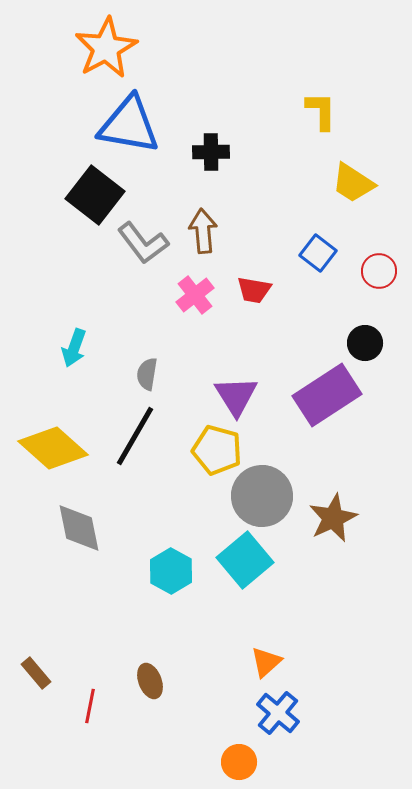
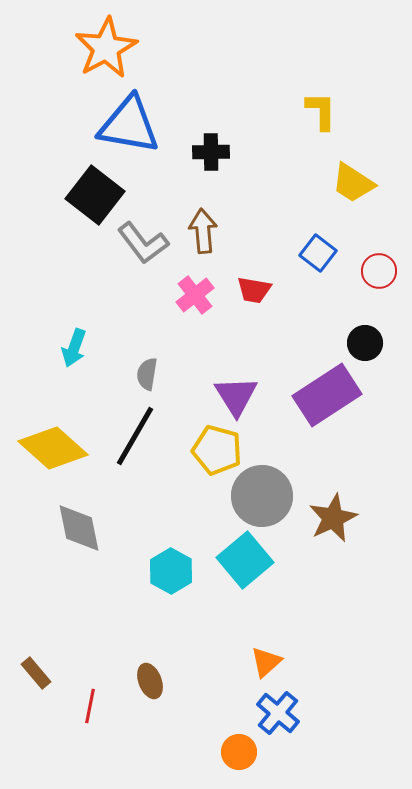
orange circle: moved 10 px up
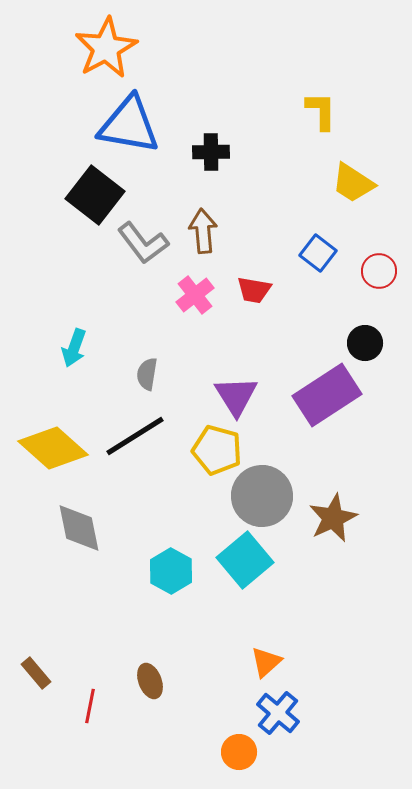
black line: rotated 28 degrees clockwise
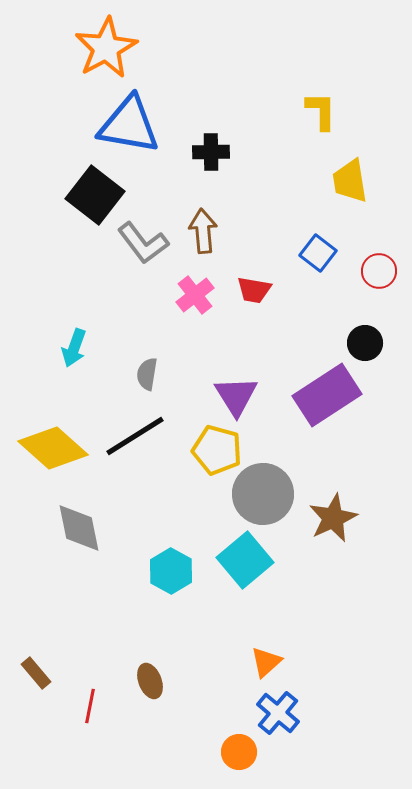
yellow trapezoid: moved 3 px left, 2 px up; rotated 48 degrees clockwise
gray circle: moved 1 px right, 2 px up
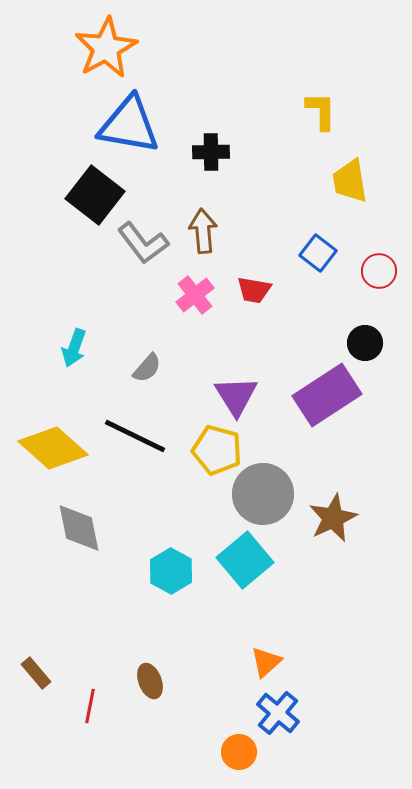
gray semicircle: moved 6 px up; rotated 148 degrees counterclockwise
black line: rotated 58 degrees clockwise
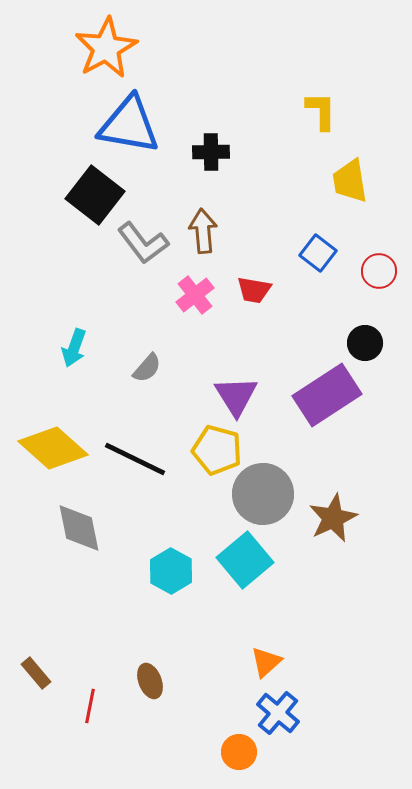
black line: moved 23 px down
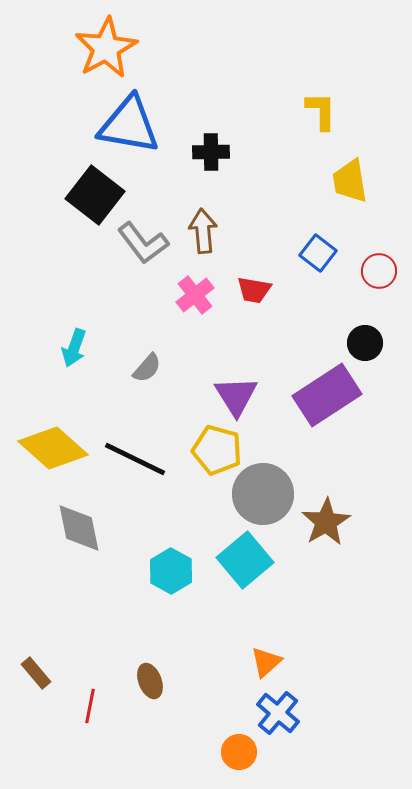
brown star: moved 7 px left, 4 px down; rotated 6 degrees counterclockwise
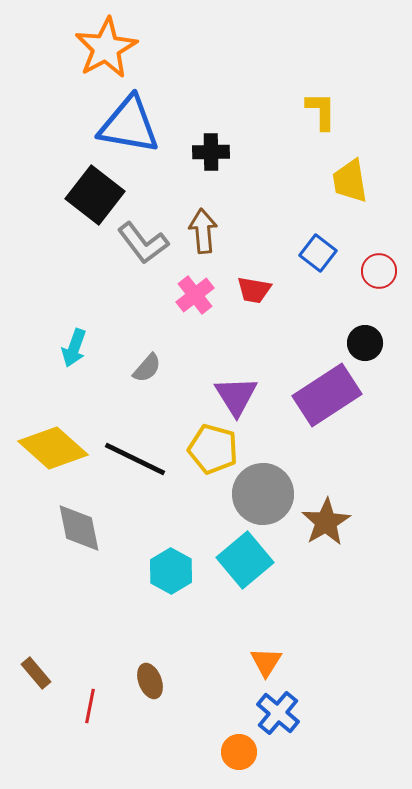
yellow pentagon: moved 4 px left, 1 px up
orange triangle: rotated 16 degrees counterclockwise
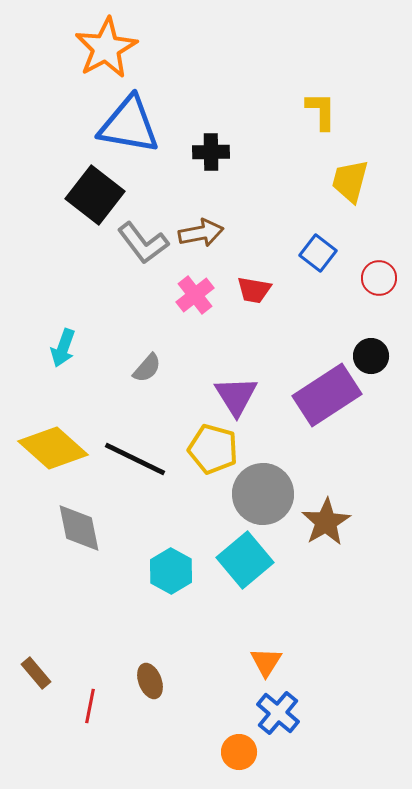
yellow trapezoid: rotated 24 degrees clockwise
brown arrow: moved 2 px left, 2 px down; rotated 84 degrees clockwise
red circle: moved 7 px down
black circle: moved 6 px right, 13 px down
cyan arrow: moved 11 px left
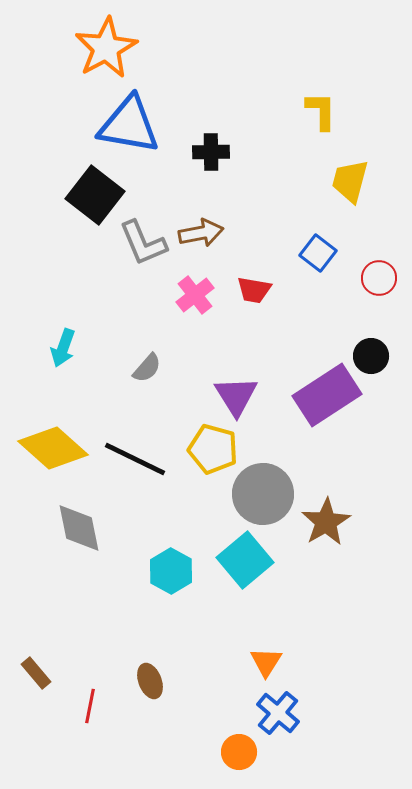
gray L-shape: rotated 14 degrees clockwise
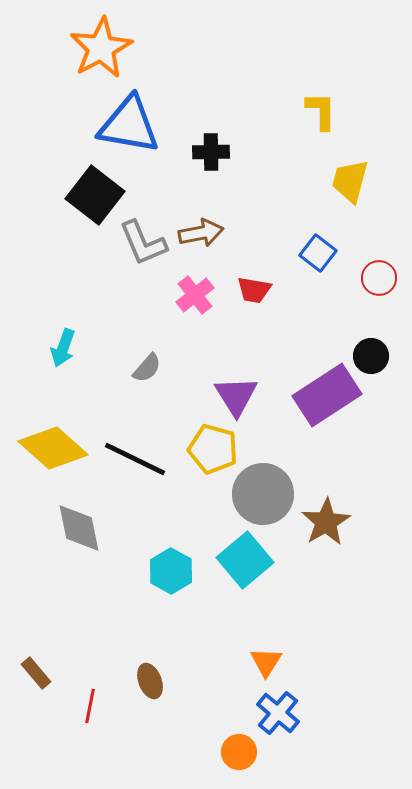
orange star: moved 5 px left
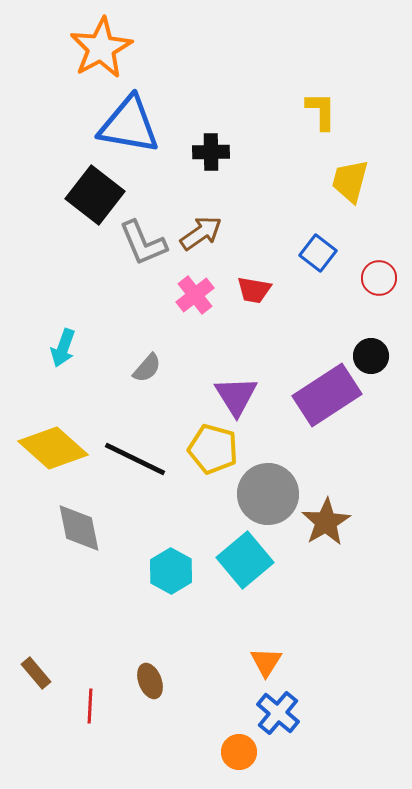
brown arrow: rotated 24 degrees counterclockwise
gray circle: moved 5 px right
red line: rotated 8 degrees counterclockwise
